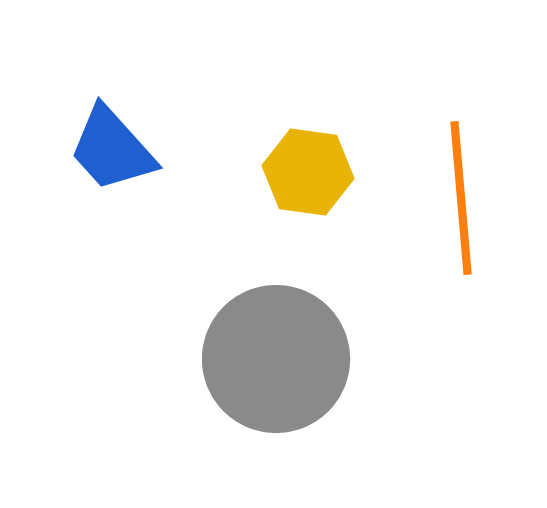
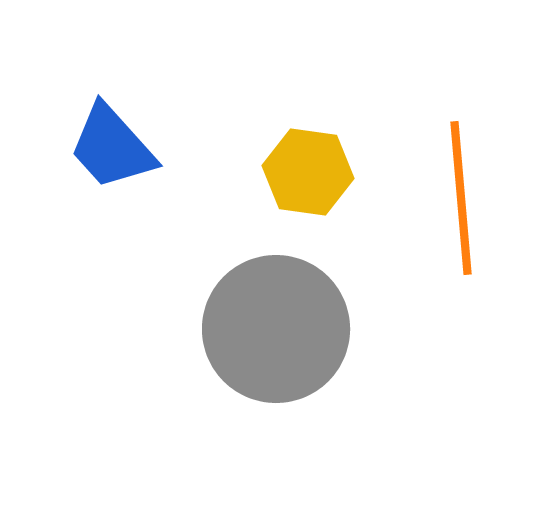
blue trapezoid: moved 2 px up
gray circle: moved 30 px up
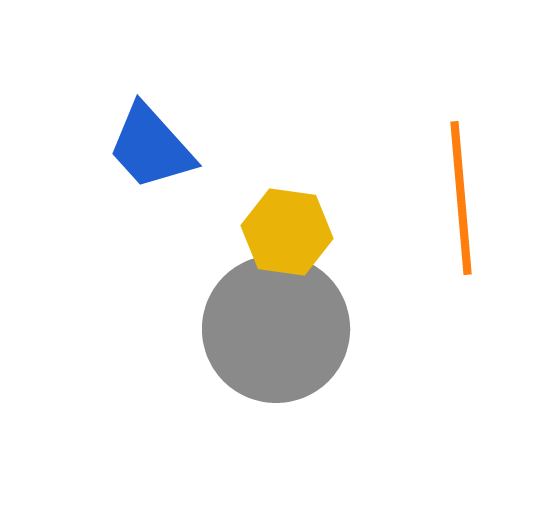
blue trapezoid: moved 39 px right
yellow hexagon: moved 21 px left, 60 px down
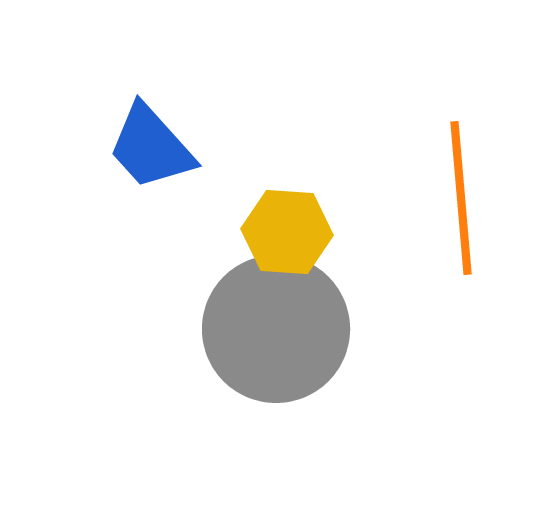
yellow hexagon: rotated 4 degrees counterclockwise
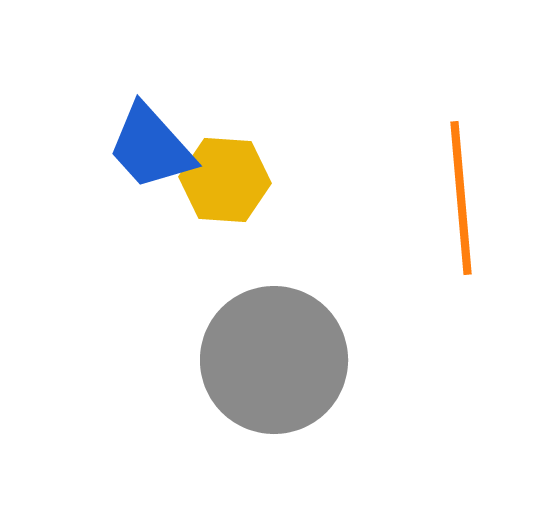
yellow hexagon: moved 62 px left, 52 px up
gray circle: moved 2 px left, 31 px down
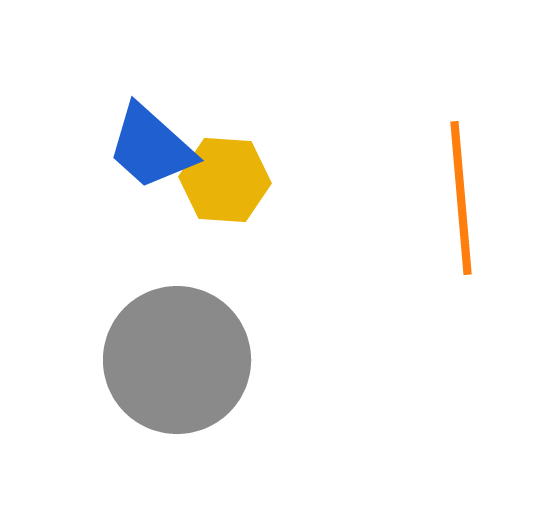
blue trapezoid: rotated 6 degrees counterclockwise
gray circle: moved 97 px left
